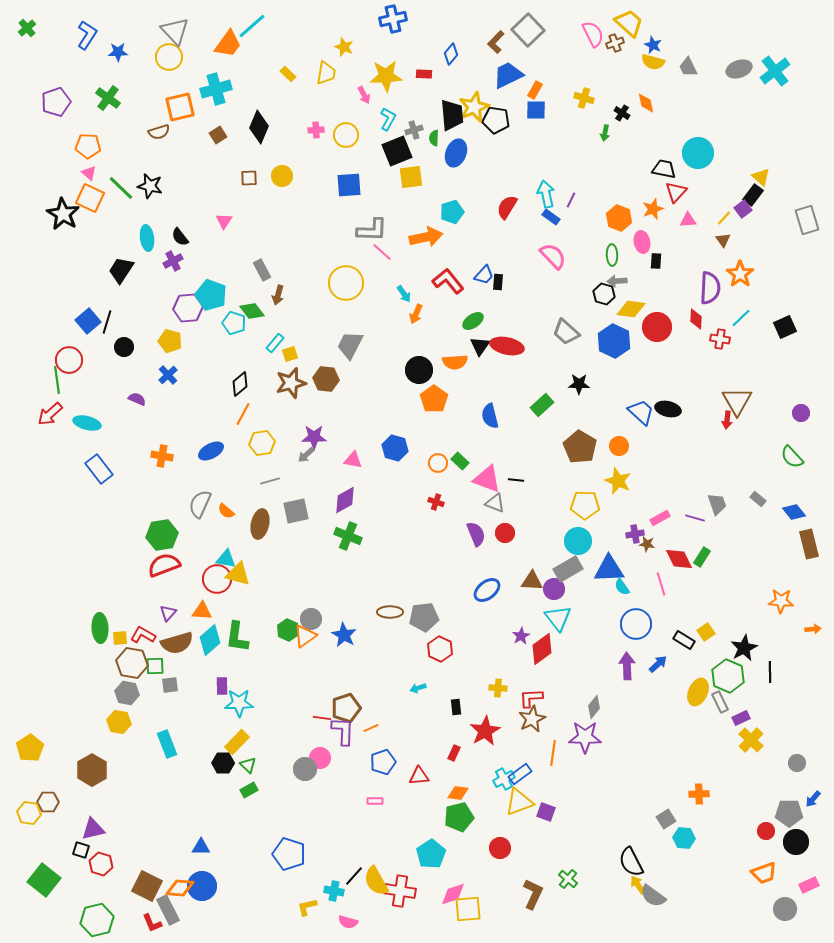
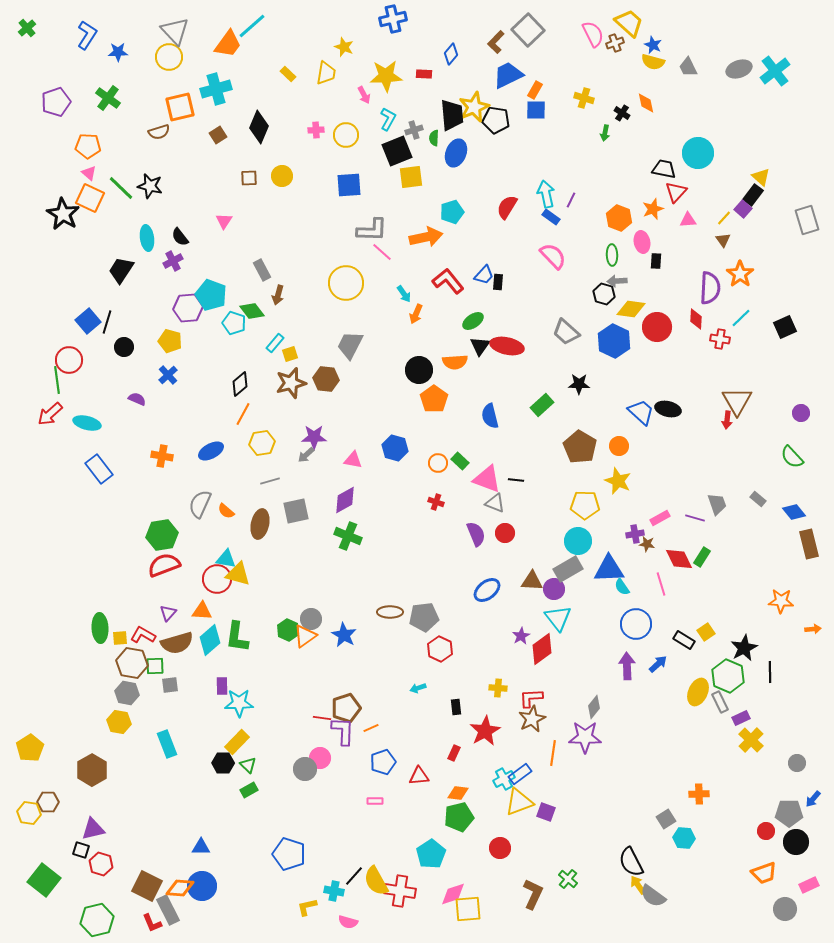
purple square at (743, 209): rotated 12 degrees counterclockwise
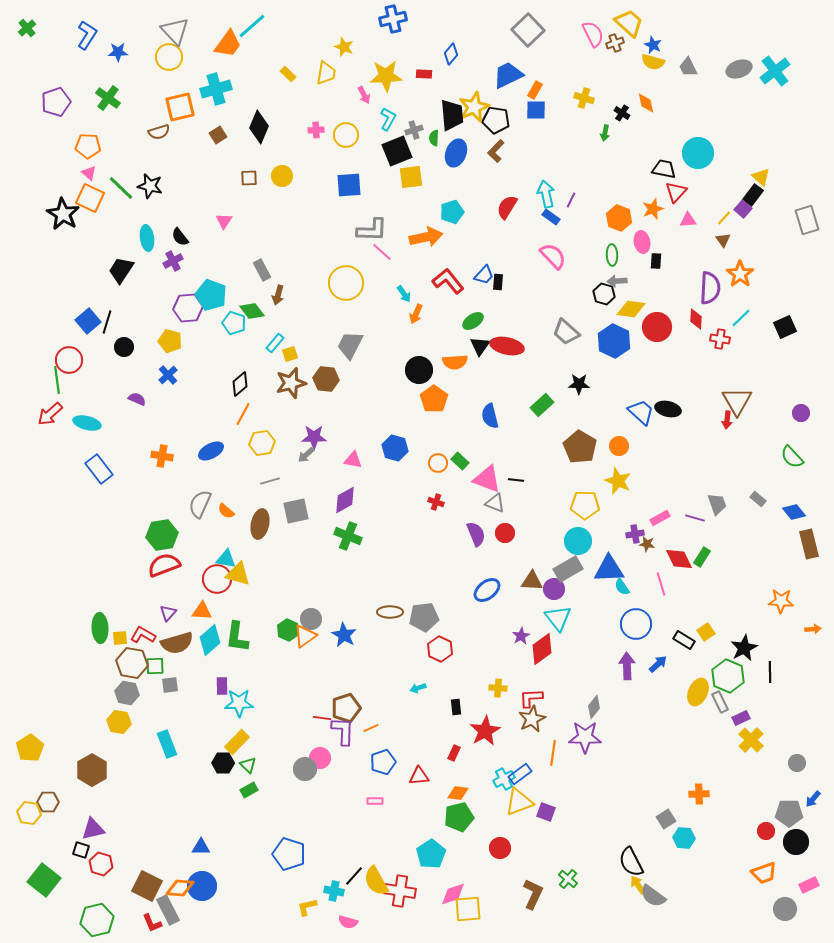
brown L-shape at (496, 42): moved 109 px down
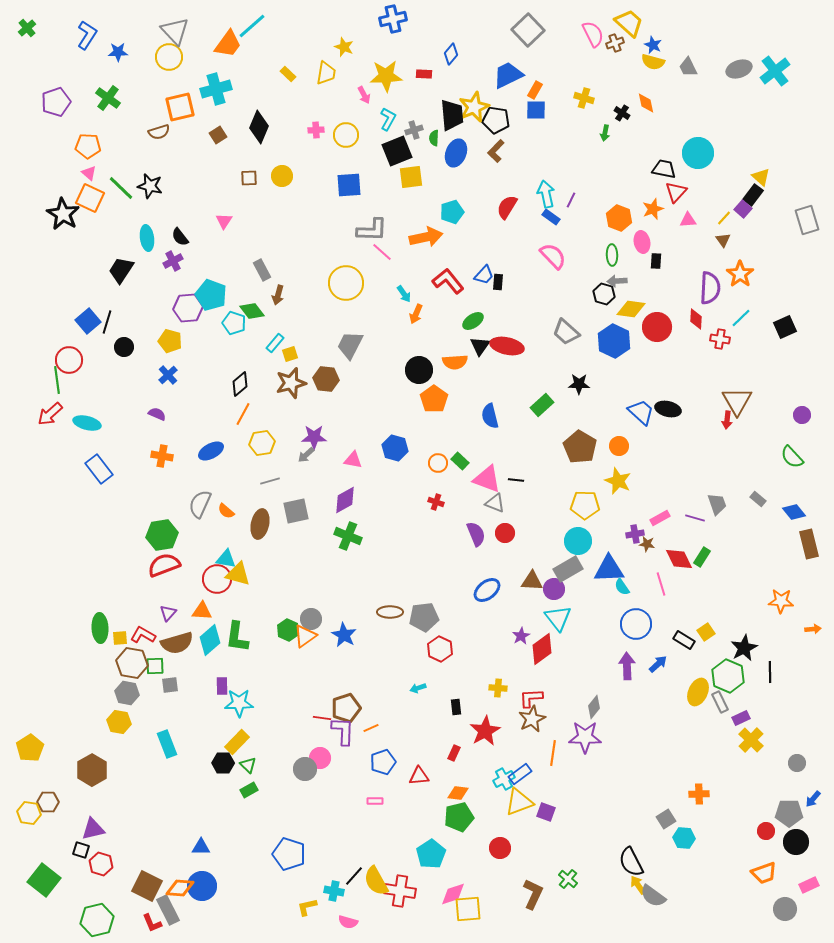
purple semicircle at (137, 399): moved 20 px right, 15 px down
purple circle at (801, 413): moved 1 px right, 2 px down
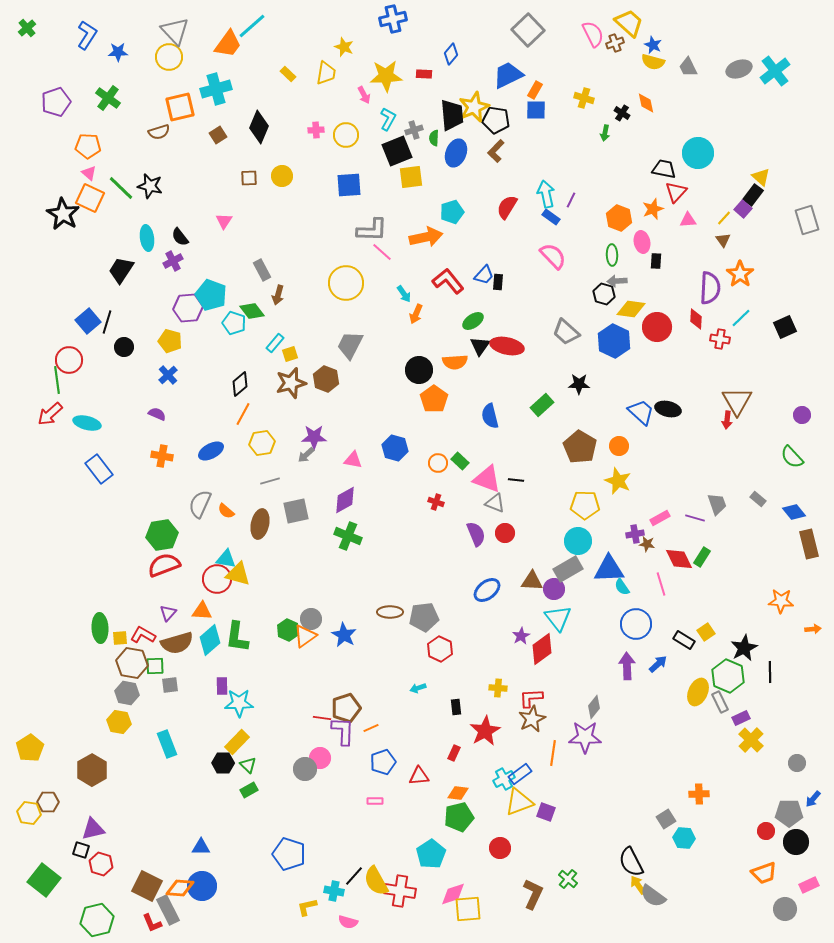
brown hexagon at (326, 379): rotated 15 degrees clockwise
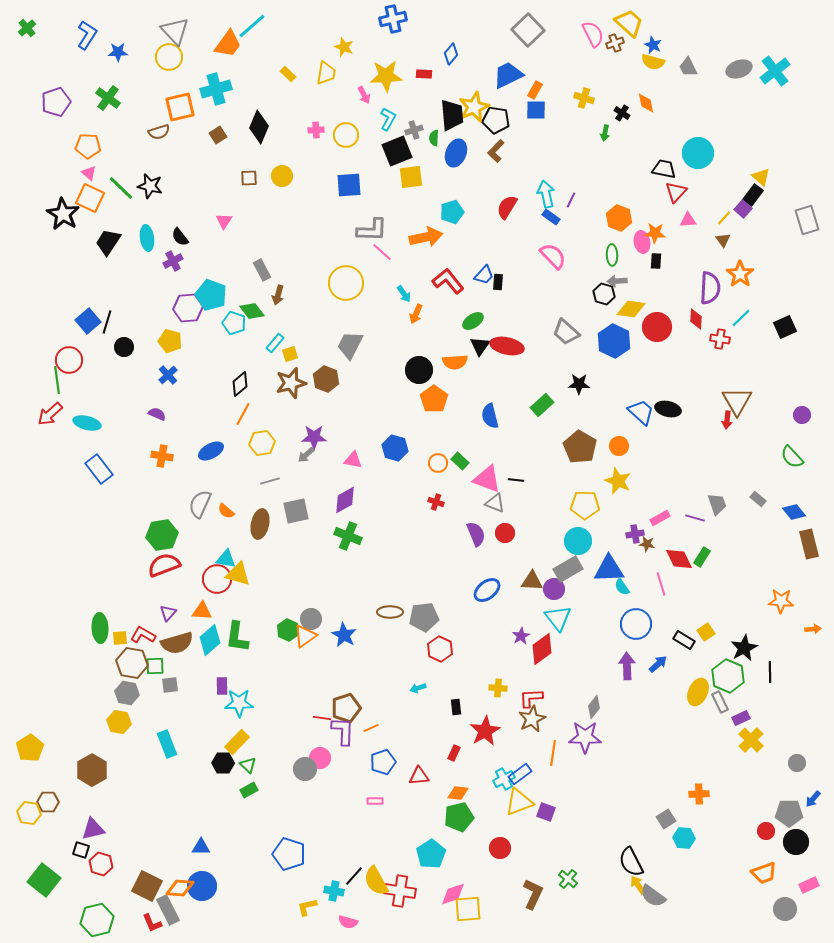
orange star at (653, 209): moved 2 px right, 24 px down; rotated 25 degrees clockwise
black trapezoid at (121, 270): moved 13 px left, 28 px up
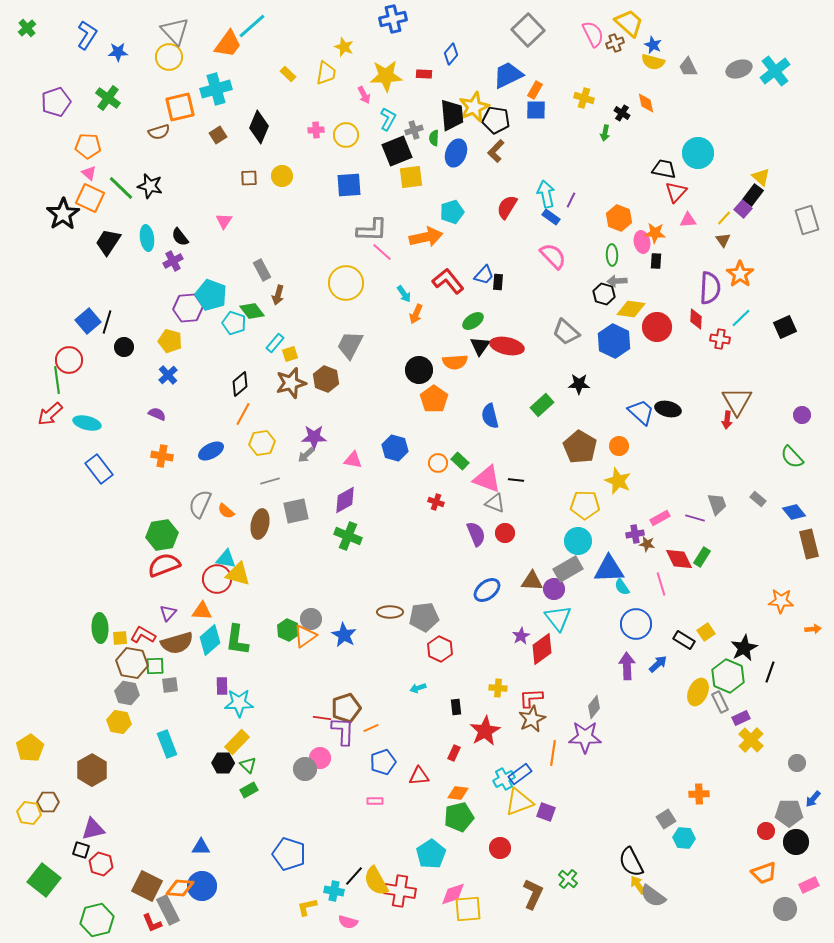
black star at (63, 214): rotated 8 degrees clockwise
green L-shape at (237, 637): moved 3 px down
black line at (770, 672): rotated 20 degrees clockwise
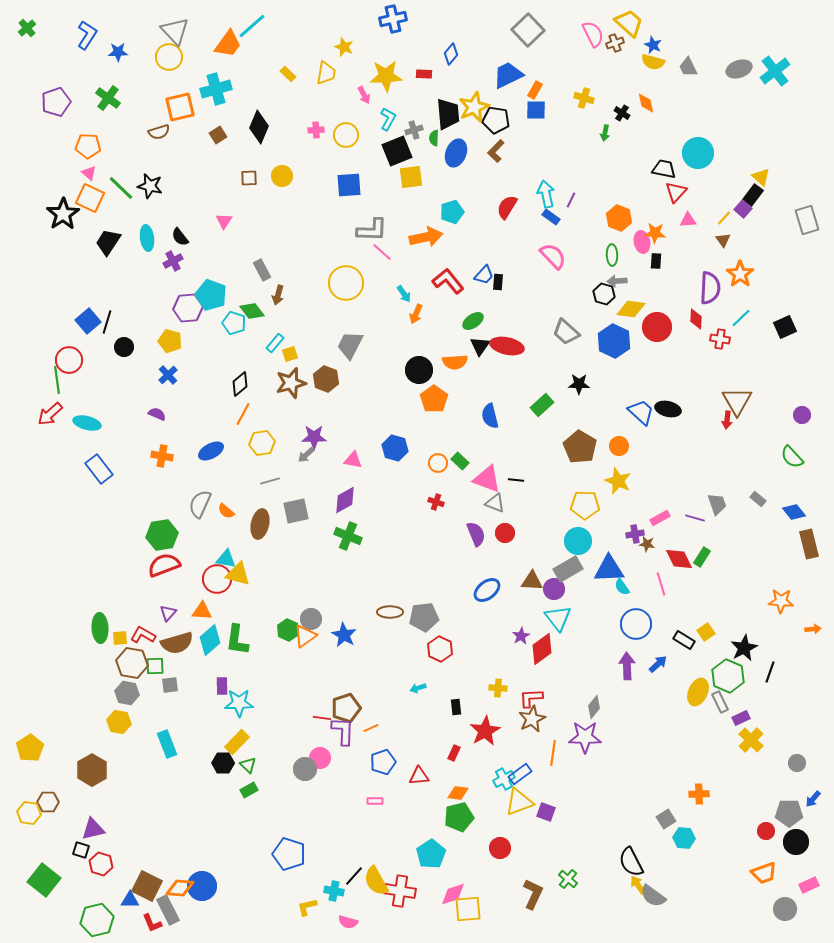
black trapezoid at (452, 115): moved 4 px left, 1 px up
blue triangle at (201, 847): moved 71 px left, 53 px down
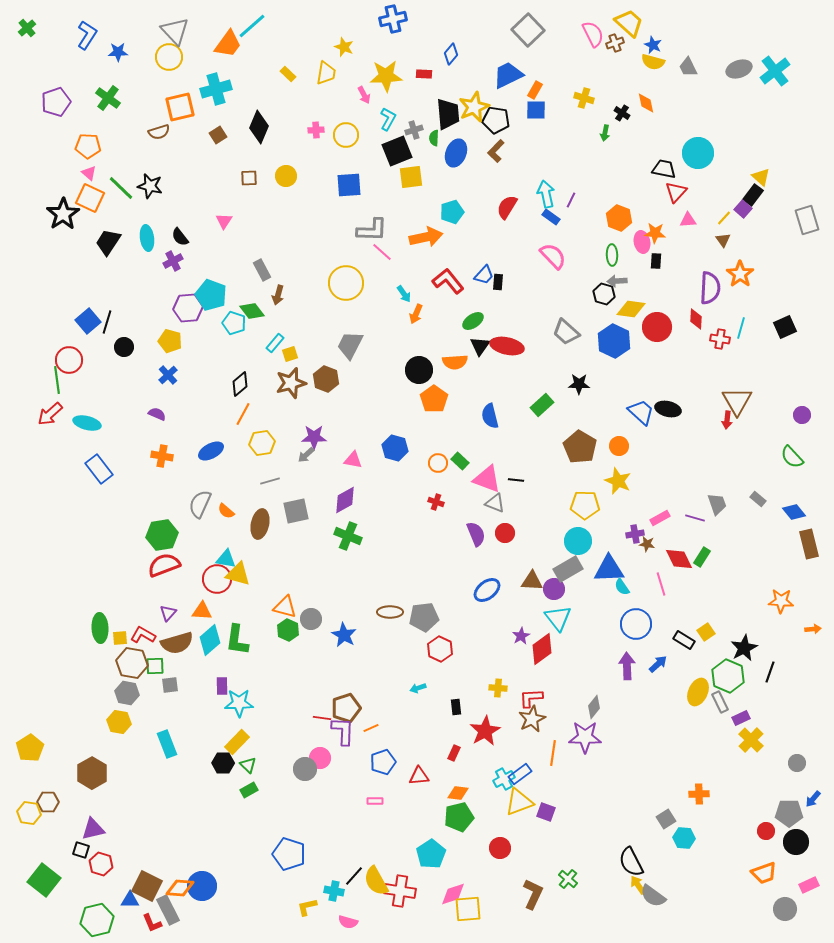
yellow circle at (282, 176): moved 4 px right
cyan line at (741, 318): moved 10 px down; rotated 30 degrees counterclockwise
orange triangle at (305, 636): moved 20 px left, 29 px up; rotated 50 degrees clockwise
brown hexagon at (92, 770): moved 3 px down
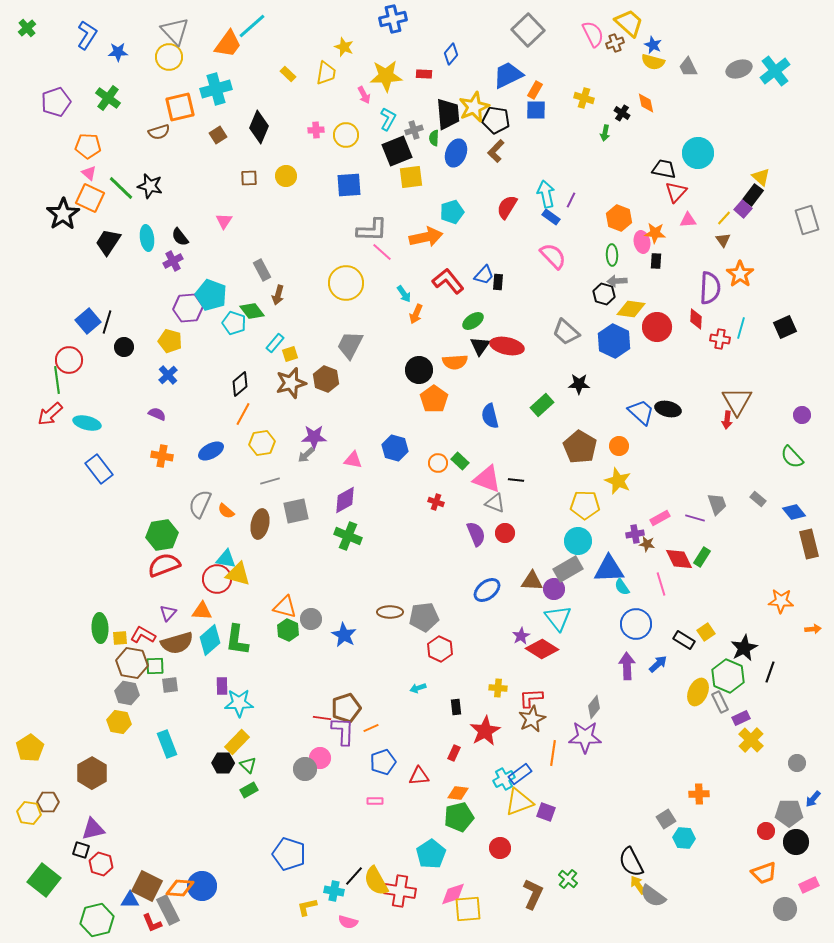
red diamond at (542, 649): rotated 68 degrees clockwise
